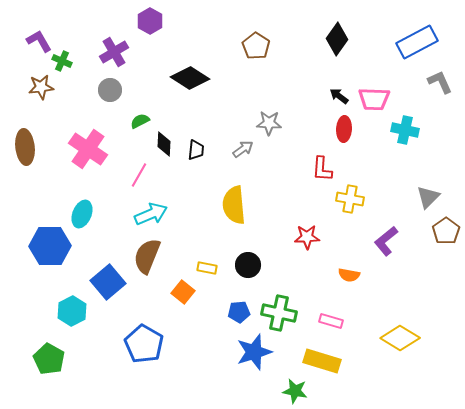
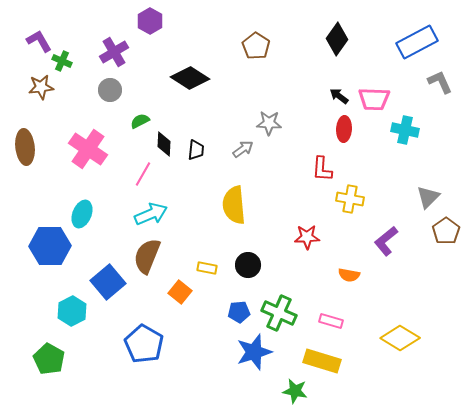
pink line at (139, 175): moved 4 px right, 1 px up
orange square at (183, 292): moved 3 px left
green cross at (279, 313): rotated 12 degrees clockwise
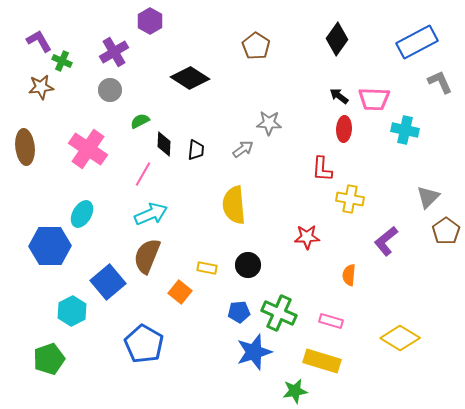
cyan ellipse at (82, 214): rotated 8 degrees clockwise
orange semicircle at (349, 275): rotated 85 degrees clockwise
green pentagon at (49, 359): rotated 24 degrees clockwise
green star at (295, 391): rotated 20 degrees counterclockwise
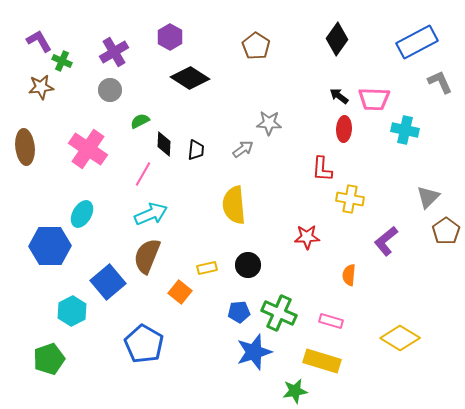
purple hexagon at (150, 21): moved 20 px right, 16 px down
yellow rectangle at (207, 268): rotated 24 degrees counterclockwise
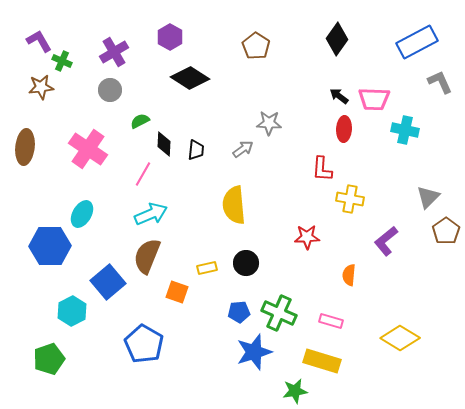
brown ellipse at (25, 147): rotated 12 degrees clockwise
black circle at (248, 265): moved 2 px left, 2 px up
orange square at (180, 292): moved 3 px left; rotated 20 degrees counterclockwise
